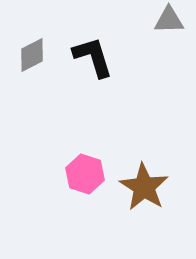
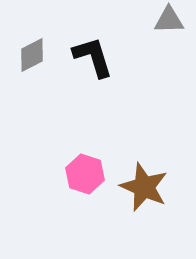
brown star: rotated 9 degrees counterclockwise
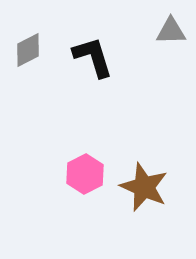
gray triangle: moved 2 px right, 11 px down
gray diamond: moved 4 px left, 5 px up
pink hexagon: rotated 15 degrees clockwise
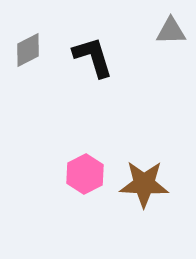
brown star: moved 3 px up; rotated 21 degrees counterclockwise
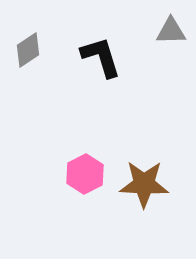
gray diamond: rotated 6 degrees counterclockwise
black L-shape: moved 8 px right
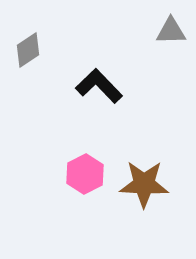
black L-shape: moved 2 px left, 29 px down; rotated 27 degrees counterclockwise
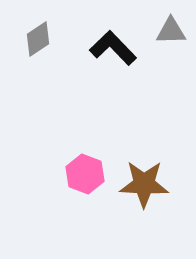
gray diamond: moved 10 px right, 11 px up
black L-shape: moved 14 px right, 38 px up
pink hexagon: rotated 12 degrees counterclockwise
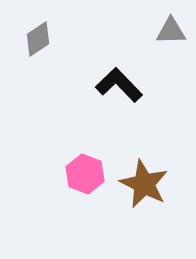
black L-shape: moved 6 px right, 37 px down
brown star: rotated 24 degrees clockwise
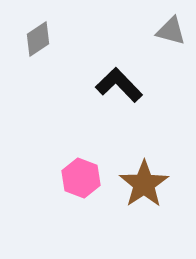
gray triangle: rotated 16 degrees clockwise
pink hexagon: moved 4 px left, 4 px down
brown star: rotated 12 degrees clockwise
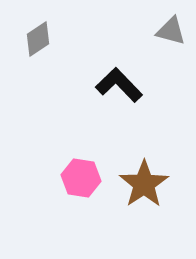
pink hexagon: rotated 12 degrees counterclockwise
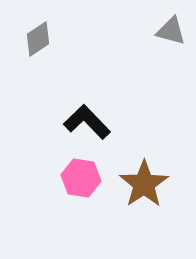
black L-shape: moved 32 px left, 37 px down
